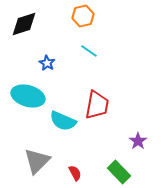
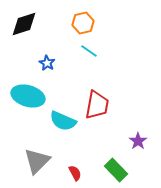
orange hexagon: moved 7 px down
green rectangle: moved 3 px left, 2 px up
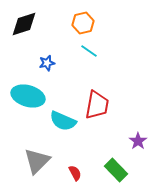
blue star: rotated 28 degrees clockwise
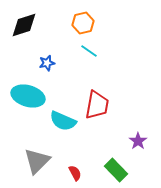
black diamond: moved 1 px down
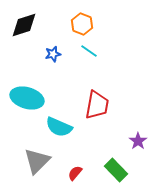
orange hexagon: moved 1 px left, 1 px down; rotated 25 degrees counterclockwise
blue star: moved 6 px right, 9 px up
cyan ellipse: moved 1 px left, 2 px down
cyan semicircle: moved 4 px left, 6 px down
red semicircle: rotated 112 degrees counterclockwise
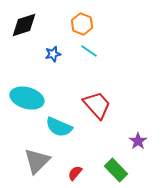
red trapezoid: rotated 52 degrees counterclockwise
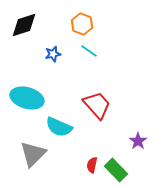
gray triangle: moved 4 px left, 7 px up
red semicircle: moved 17 px right, 8 px up; rotated 28 degrees counterclockwise
